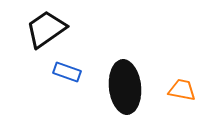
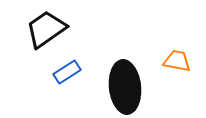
blue rectangle: rotated 52 degrees counterclockwise
orange trapezoid: moved 5 px left, 29 px up
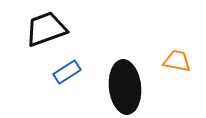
black trapezoid: rotated 15 degrees clockwise
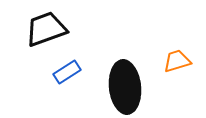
orange trapezoid: rotated 28 degrees counterclockwise
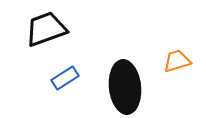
blue rectangle: moved 2 px left, 6 px down
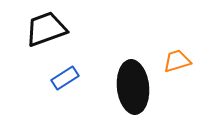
black ellipse: moved 8 px right
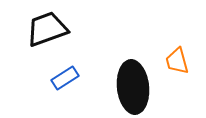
black trapezoid: moved 1 px right
orange trapezoid: rotated 88 degrees counterclockwise
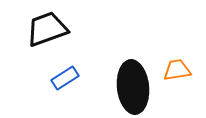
orange trapezoid: moved 9 px down; rotated 96 degrees clockwise
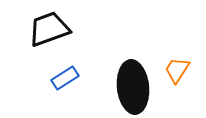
black trapezoid: moved 2 px right
orange trapezoid: rotated 48 degrees counterclockwise
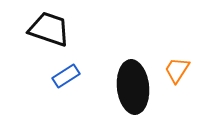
black trapezoid: rotated 39 degrees clockwise
blue rectangle: moved 1 px right, 2 px up
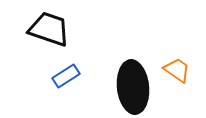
orange trapezoid: rotated 92 degrees clockwise
